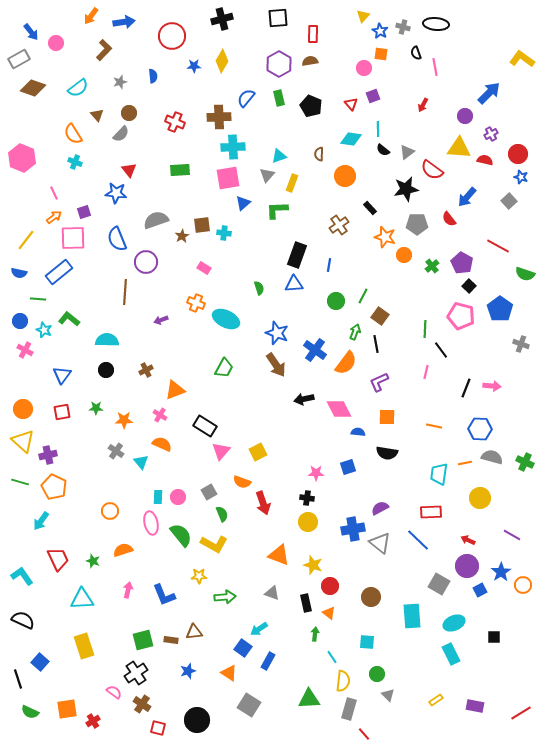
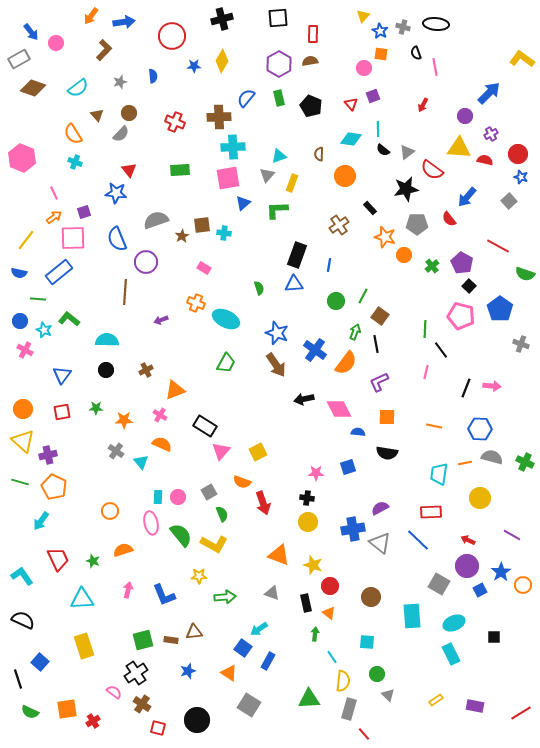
green trapezoid at (224, 368): moved 2 px right, 5 px up
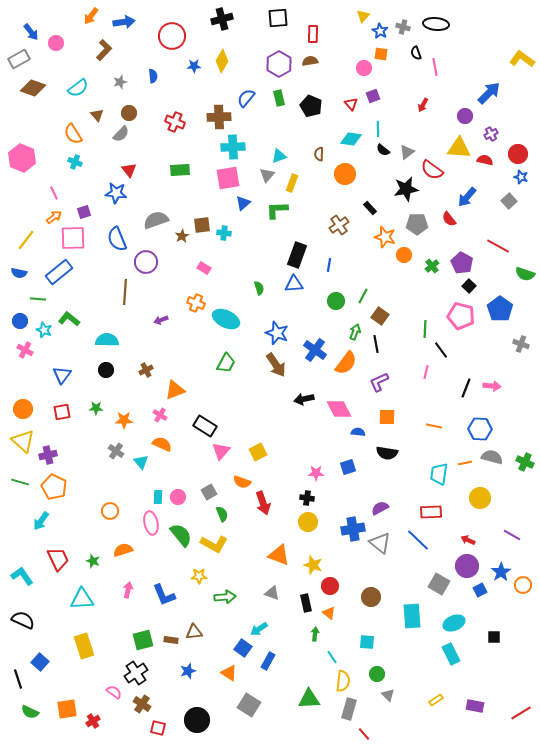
orange circle at (345, 176): moved 2 px up
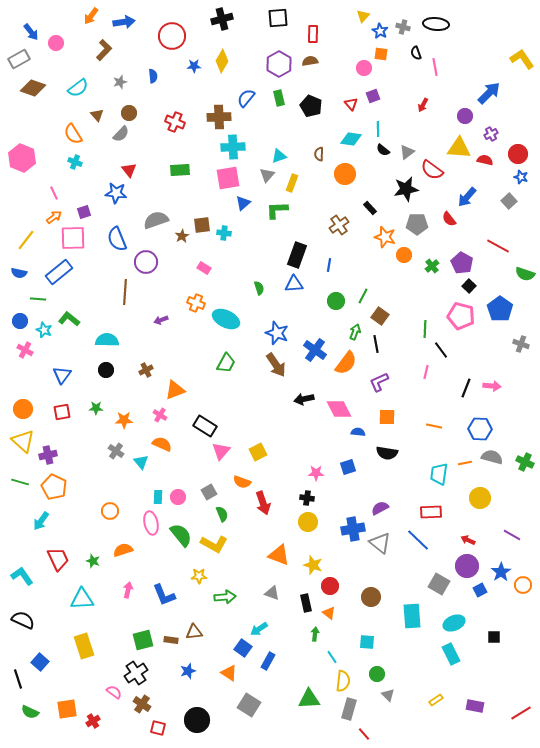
yellow L-shape at (522, 59): rotated 20 degrees clockwise
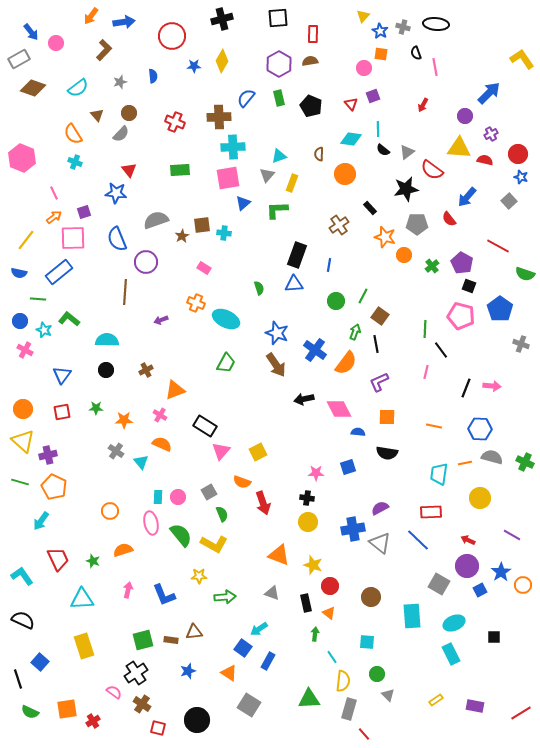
black square at (469, 286): rotated 24 degrees counterclockwise
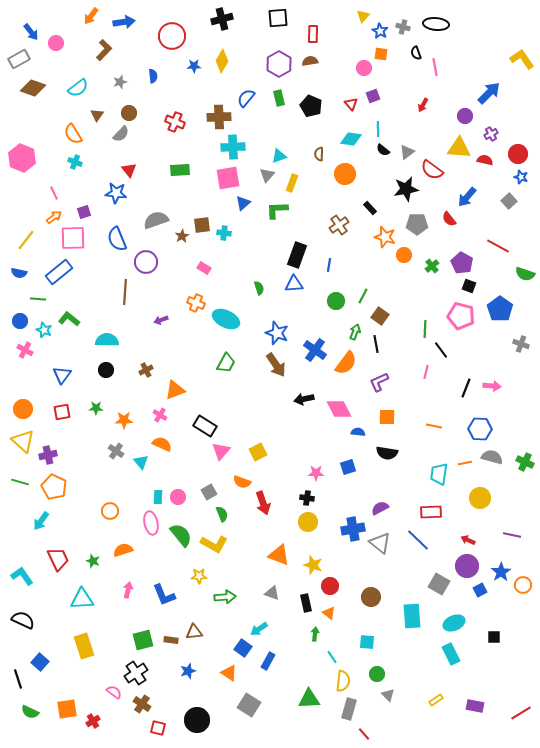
brown triangle at (97, 115): rotated 16 degrees clockwise
purple line at (512, 535): rotated 18 degrees counterclockwise
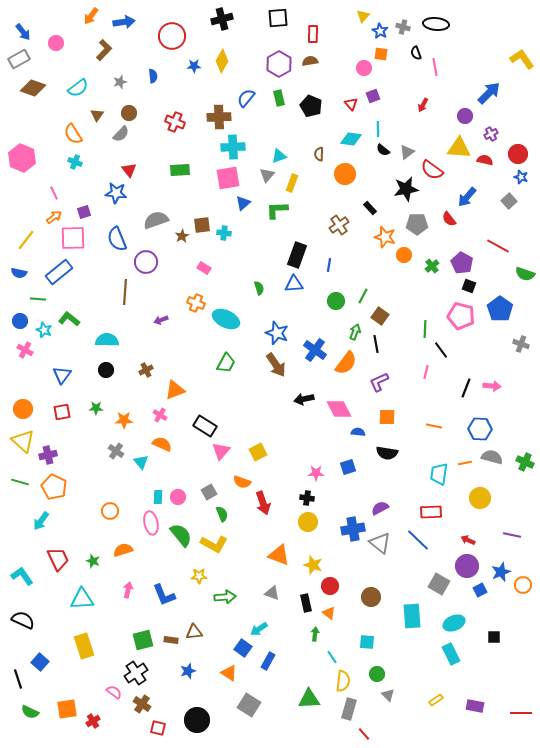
blue arrow at (31, 32): moved 8 px left
blue star at (501, 572): rotated 12 degrees clockwise
red line at (521, 713): rotated 30 degrees clockwise
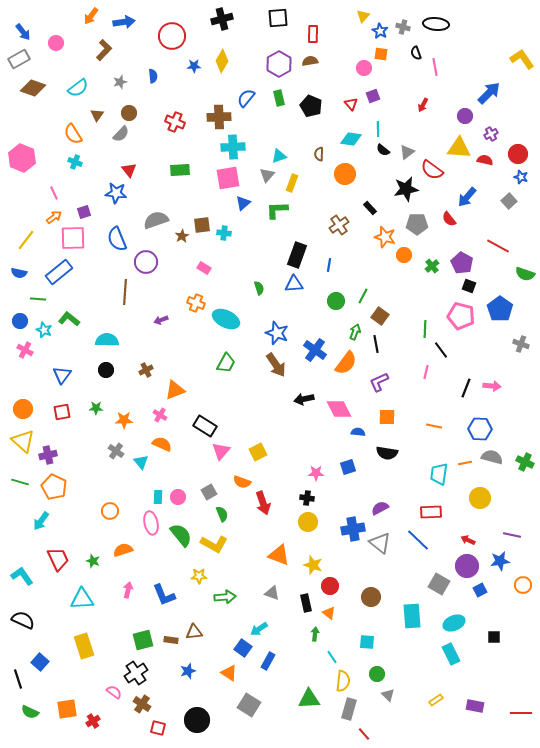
blue star at (501, 572): moved 1 px left, 11 px up; rotated 12 degrees clockwise
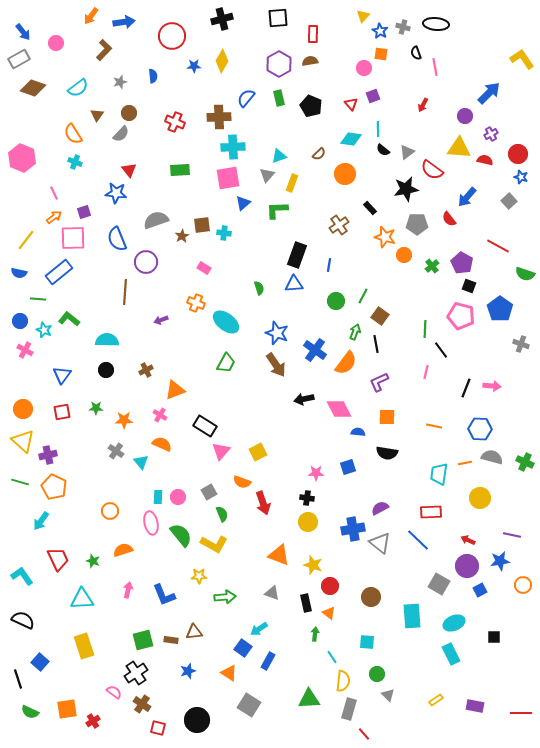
brown semicircle at (319, 154): rotated 136 degrees counterclockwise
cyan ellipse at (226, 319): moved 3 px down; rotated 12 degrees clockwise
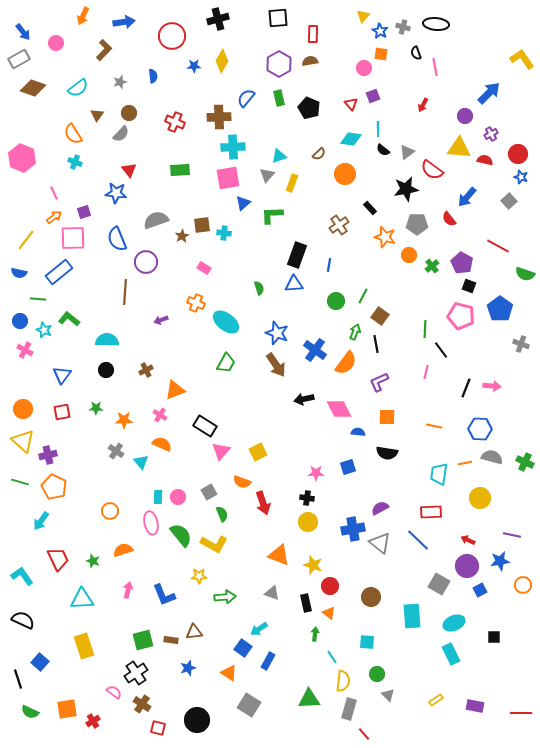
orange arrow at (91, 16): moved 8 px left; rotated 12 degrees counterclockwise
black cross at (222, 19): moved 4 px left
black pentagon at (311, 106): moved 2 px left, 2 px down
green L-shape at (277, 210): moved 5 px left, 5 px down
orange circle at (404, 255): moved 5 px right
blue star at (188, 671): moved 3 px up
